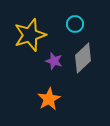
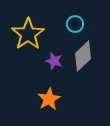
yellow star: moved 2 px left, 1 px up; rotated 16 degrees counterclockwise
gray diamond: moved 2 px up
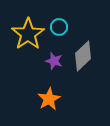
cyan circle: moved 16 px left, 3 px down
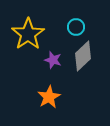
cyan circle: moved 17 px right
purple star: moved 1 px left, 1 px up
orange star: moved 2 px up
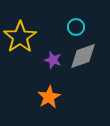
yellow star: moved 8 px left, 3 px down
gray diamond: rotated 24 degrees clockwise
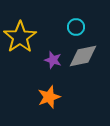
gray diamond: rotated 8 degrees clockwise
orange star: rotated 10 degrees clockwise
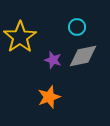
cyan circle: moved 1 px right
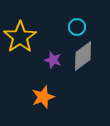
gray diamond: rotated 24 degrees counterclockwise
orange star: moved 6 px left
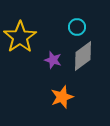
orange star: moved 19 px right
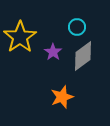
purple star: moved 8 px up; rotated 18 degrees clockwise
